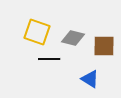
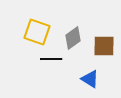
gray diamond: rotated 50 degrees counterclockwise
black line: moved 2 px right
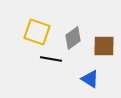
black line: rotated 10 degrees clockwise
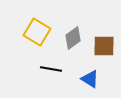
yellow square: rotated 12 degrees clockwise
black line: moved 10 px down
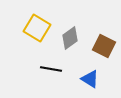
yellow square: moved 4 px up
gray diamond: moved 3 px left
brown square: rotated 25 degrees clockwise
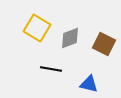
gray diamond: rotated 15 degrees clockwise
brown square: moved 2 px up
blue triangle: moved 1 px left, 5 px down; rotated 18 degrees counterclockwise
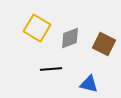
black line: rotated 15 degrees counterclockwise
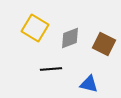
yellow square: moved 2 px left
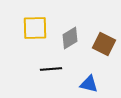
yellow square: rotated 32 degrees counterclockwise
gray diamond: rotated 10 degrees counterclockwise
